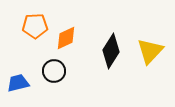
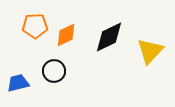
orange diamond: moved 3 px up
black diamond: moved 2 px left, 14 px up; rotated 32 degrees clockwise
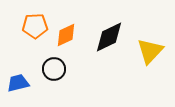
black circle: moved 2 px up
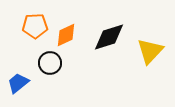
black diamond: rotated 8 degrees clockwise
black circle: moved 4 px left, 6 px up
blue trapezoid: rotated 25 degrees counterclockwise
